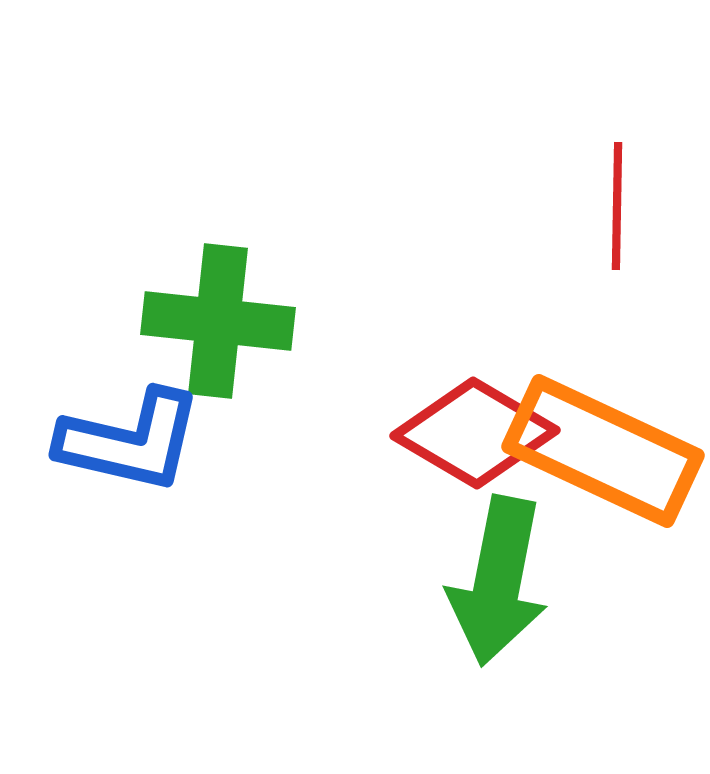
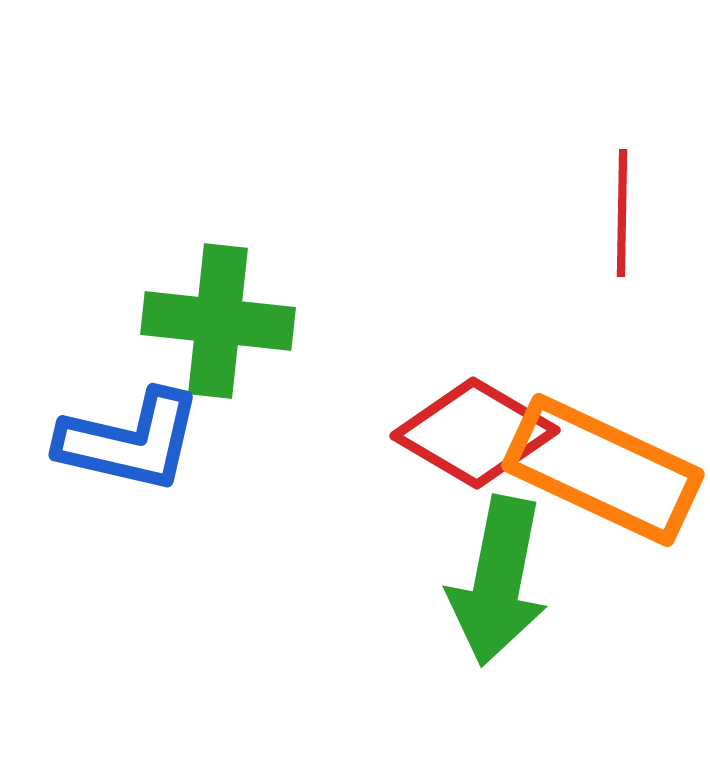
red line: moved 5 px right, 7 px down
orange rectangle: moved 19 px down
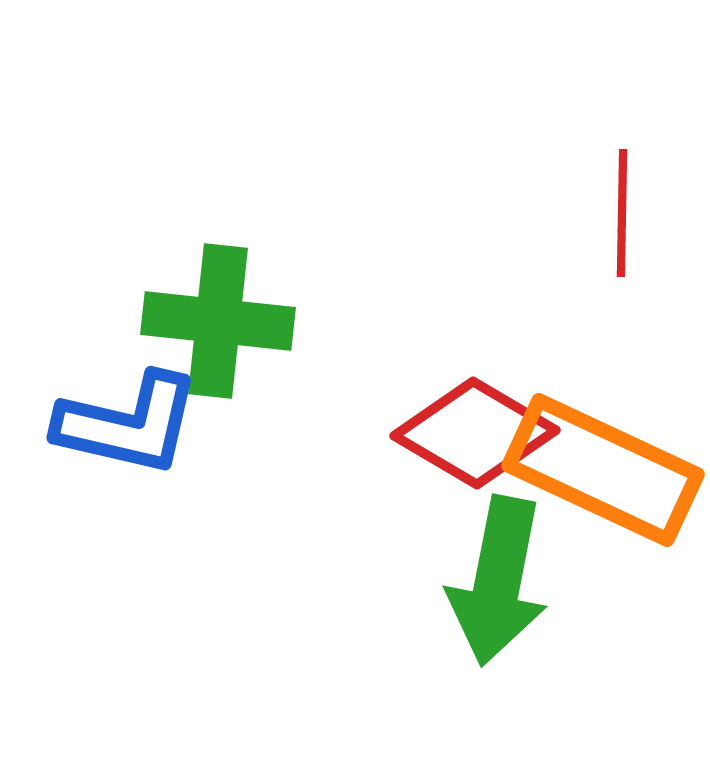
blue L-shape: moved 2 px left, 17 px up
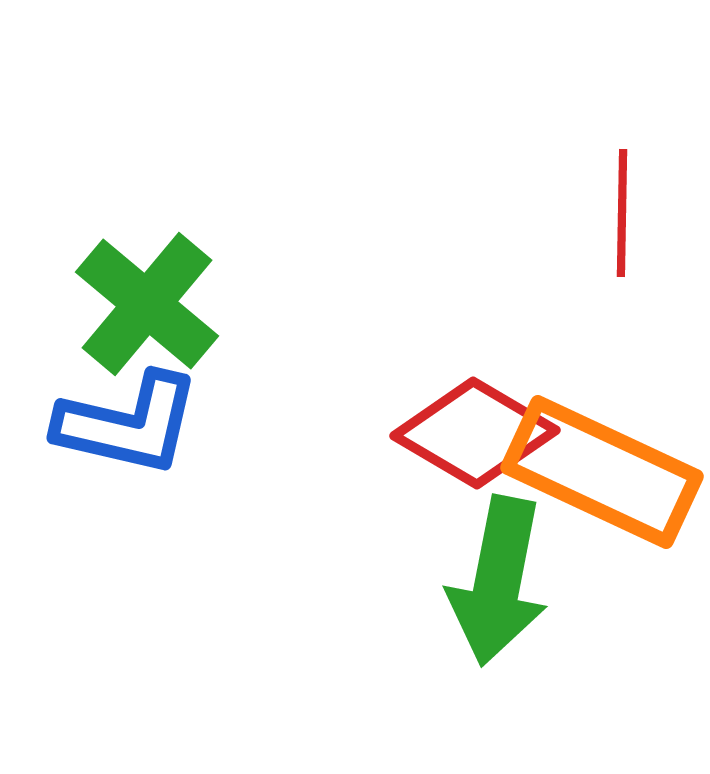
green cross: moved 71 px left, 17 px up; rotated 34 degrees clockwise
orange rectangle: moved 1 px left, 2 px down
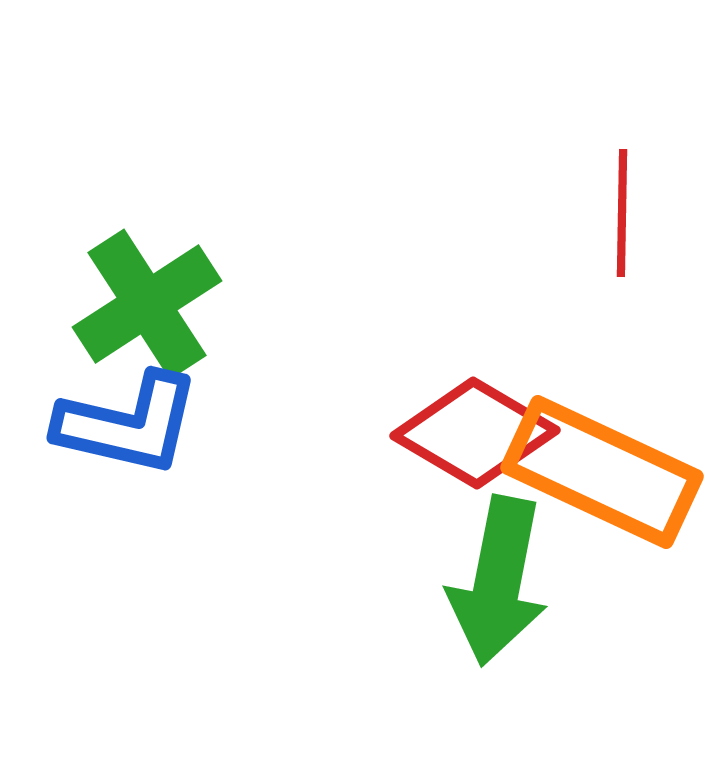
green cross: rotated 17 degrees clockwise
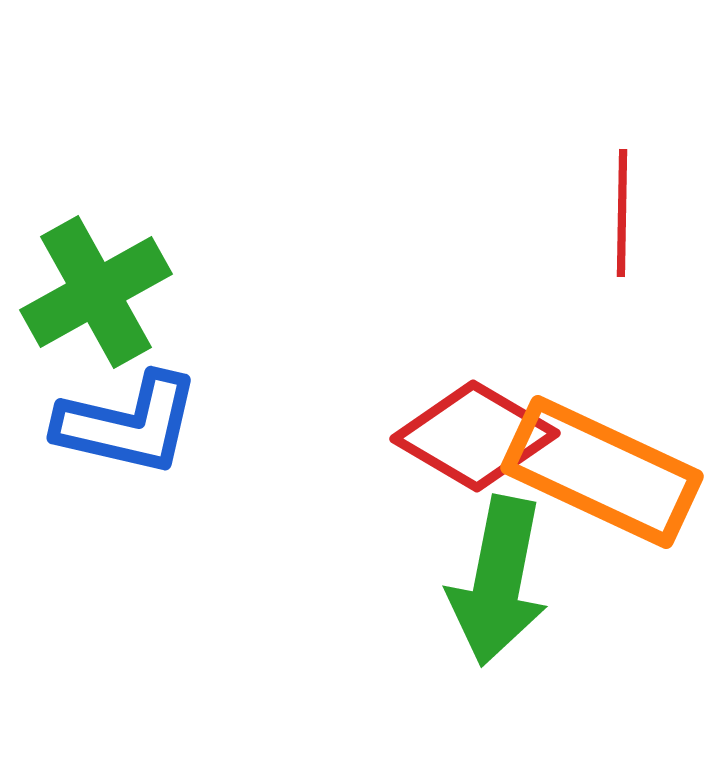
green cross: moved 51 px left, 12 px up; rotated 4 degrees clockwise
red diamond: moved 3 px down
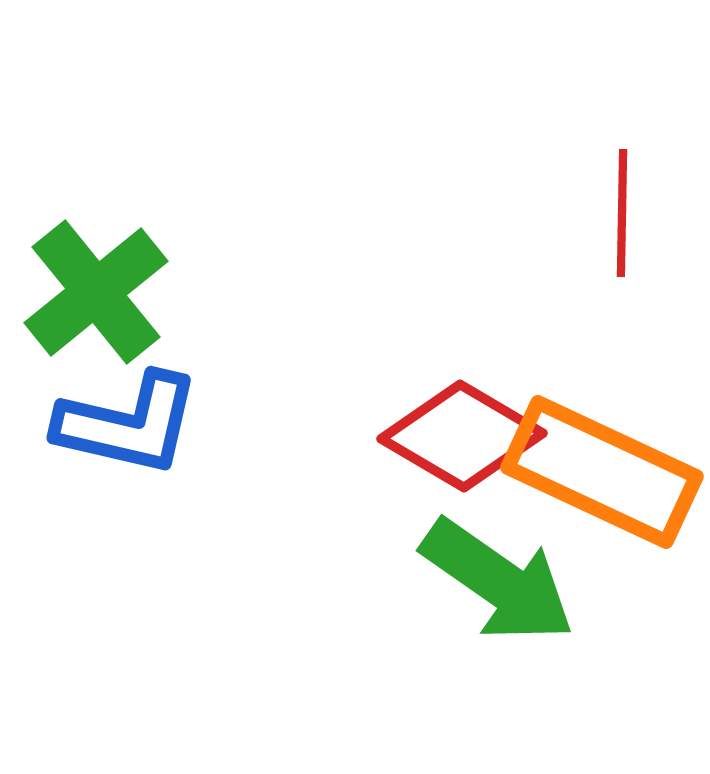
green cross: rotated 10 degrees counterclockwise
red diamond: moved 13 px left
green arrow: rotated 66 degrees counterclockwise
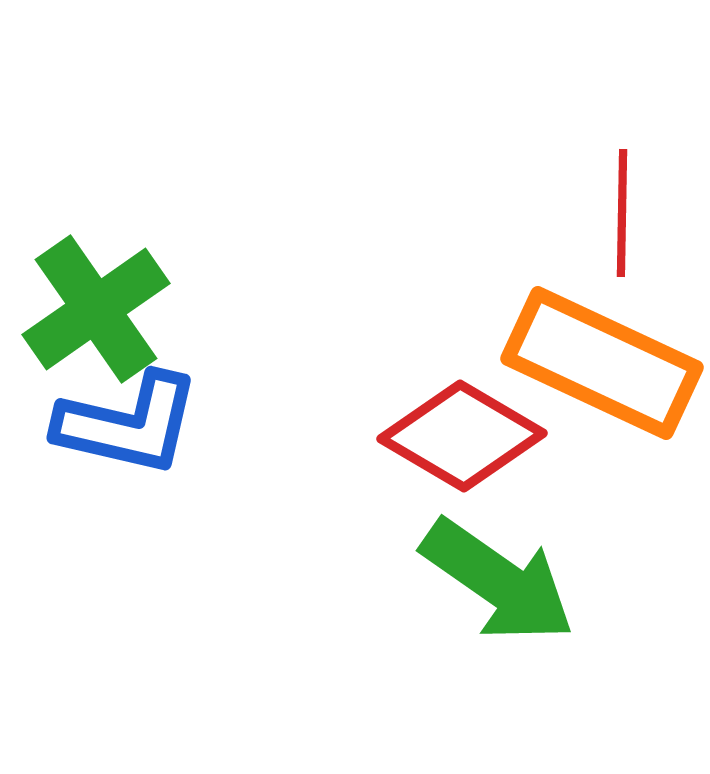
green cross: moved 17 px down; rotated 4 degrees clockwise
orange rectangle: moved 109 px up
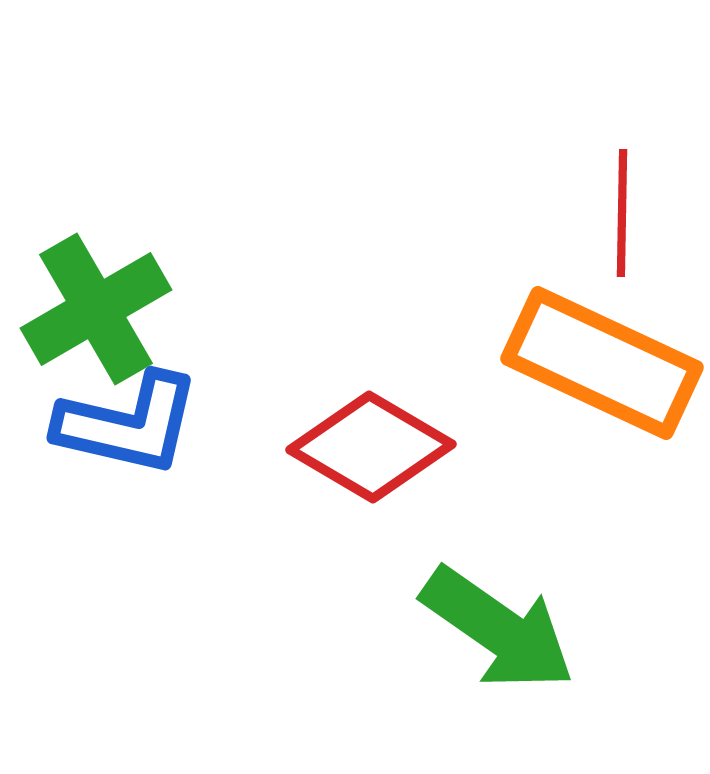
green cross: rotated 5 degrees clockwise
red diamond: moved 91 px left, 11 px down
green arrow: moved 48 px down
